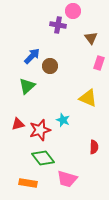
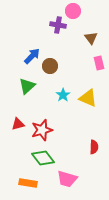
pink rectangle: rotated 32 degrees counterclockwise
cyan star: moved 25 px up; rotated 16 degrees clockwise
red star: moved 2 px right
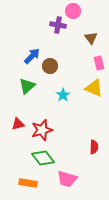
yellow triangle: moved 6 px right, 10 px up
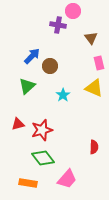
pink trapezoid: rotated 65 degrees counterclockwise
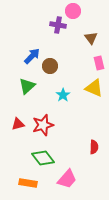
red star: moved 1 px right, 5 px up
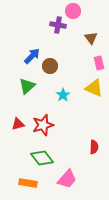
green diamond: moved 1 px left
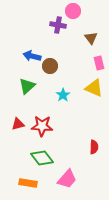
blue arrow: rotated 120 degrees counterclockwise
red star: moved 1 px left, 1 px down; rotated 20 degrees clockwise
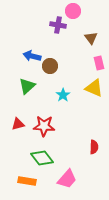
red star: moved 2 px right
orange rectangle: moved 1 px left, 2 px up
